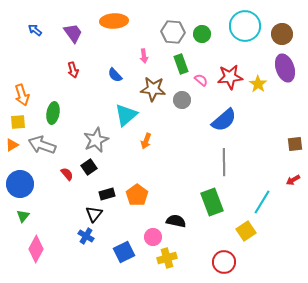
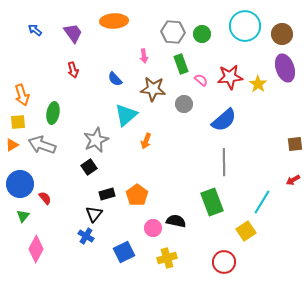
blue semicircle at (115, 75): moved 4 px down
gray circle at (182, 100): moved 2 px right, 4 px down
red semicircle at (67, 174): moved 22 px left, 24 px down
pink circle at (153, 237): moved 9 px up
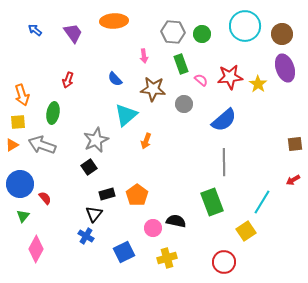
red arrow at (73, 70): moved 5 px left, 10 px down; rotated 35 degrees clockwise
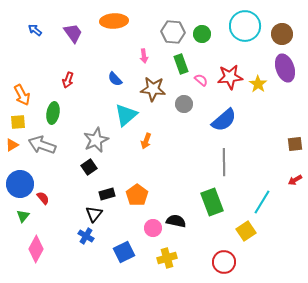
orange arrow at (22, 95): rotated 10 degrees counterclockwise
red arrow at (293, 180): moved 2 px right
red semicircle at (45, 198): moved 2 px left
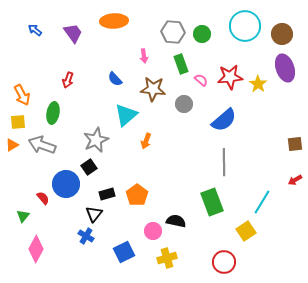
blue circle at (20, 184): moved 46 px right
pink circle at (153, 228): moved 3 px down
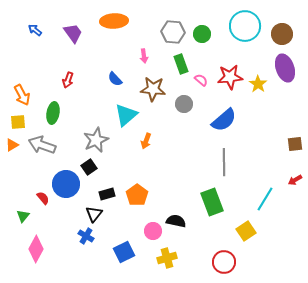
cyan line at (262, 202): moved 3 px right, 3 px up
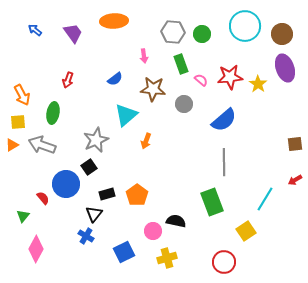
blue semicircle at (115, 79): rotated 84 degrees counterclockwise
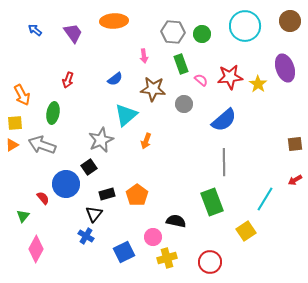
brown circle at (282, 34): moved 8 px right, 13 px up
yellow square at (18, 122): moved 3 px left, 1 px down
gray star at (96, 140): moved 5 px right
pink circle at (153, 231): moved 6 px down
red circle at (224, 262): moved 14 px left
